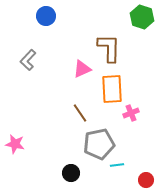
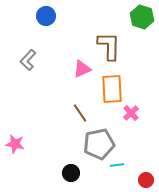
brown L-shape: moved 2 px up
pink cross: rotated 21 degrees counterclockwise
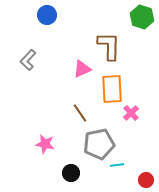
blue circle: moved 1 px right, 1 px up
pink star: moved 30 px right
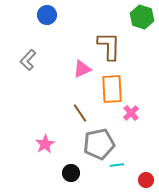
pink star: rotated 30 degrees clockwise
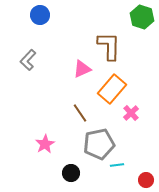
blue circle: moved 7 px left
orange rectangle: rotated 44 degrees clockwise
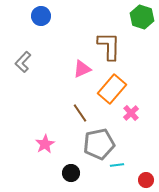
blue circle: moved 1 px right, 1 px down
gray L-shape: moved 5 px left, 2 px down
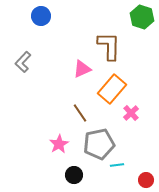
pink star: moved 14 px right
black circle: moved 3 px right, 2 px down
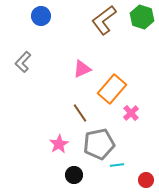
brown L-shape: moved 5 px left, 26 px up; rotated 128 degrees counterclockwise
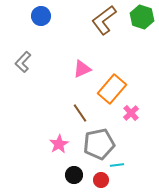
red circle: moved 45 px left
